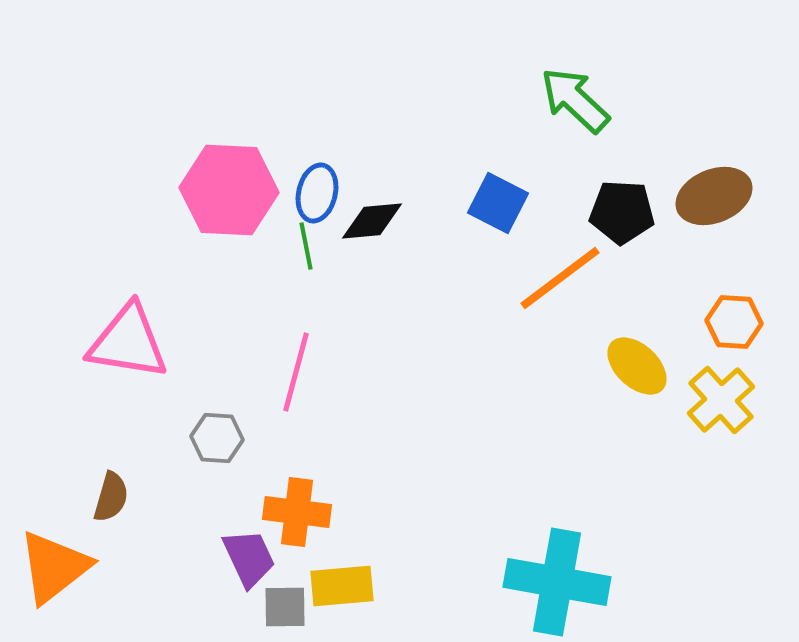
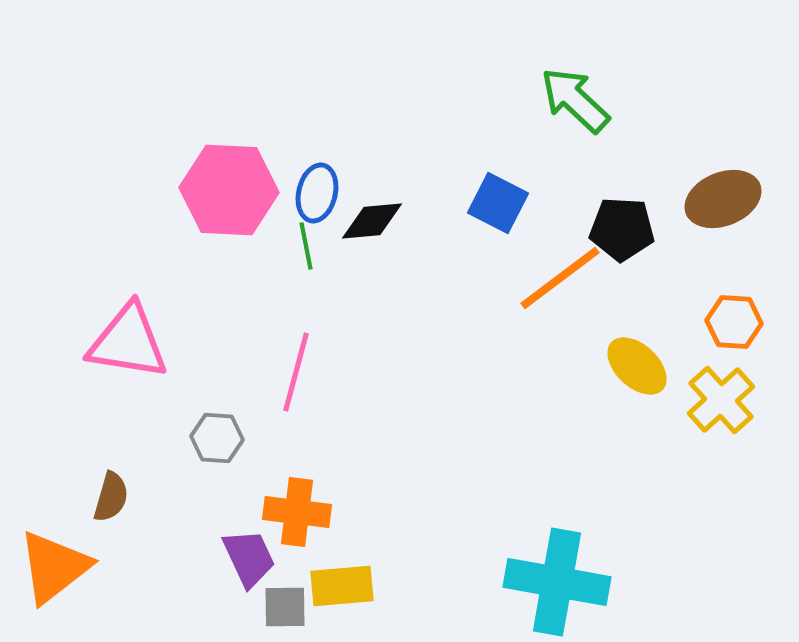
brown ellipse: moved 9 px right, 3 px down
black pentagon: moved 17 px down
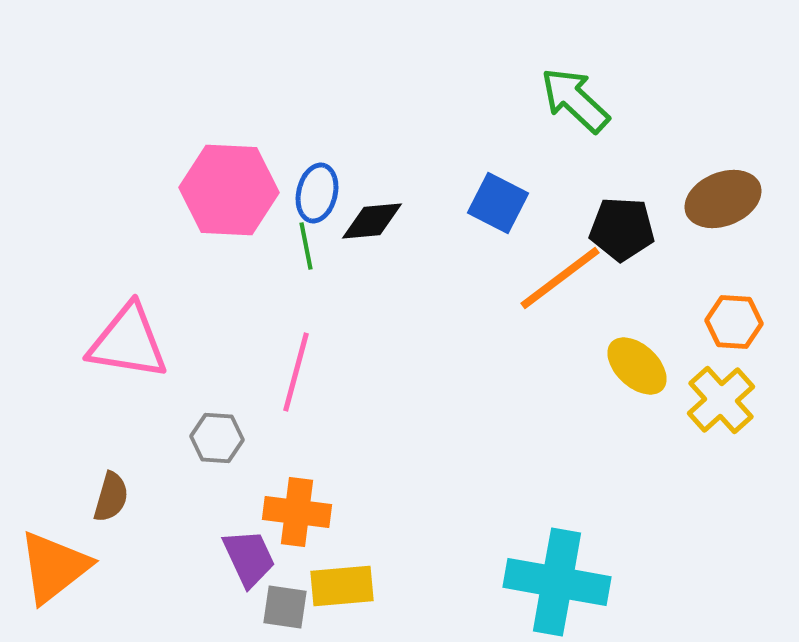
gray square: rotated 9 degrees clockwise
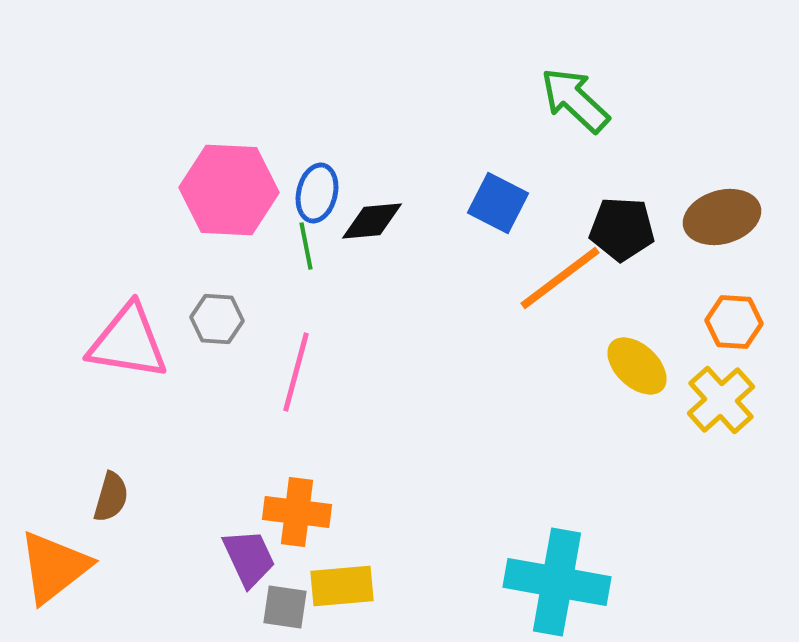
brown ellipse: moved 1 px left, 18 px down; rotated 6 degrees clockwise
gray hexagon: moved 119 px up
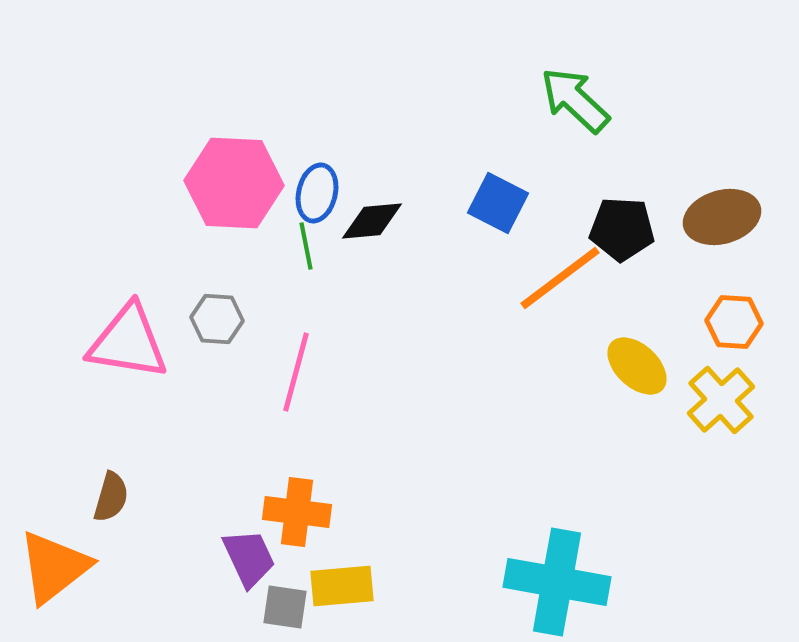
pink hexagon: moved 5 px right, 7 px up
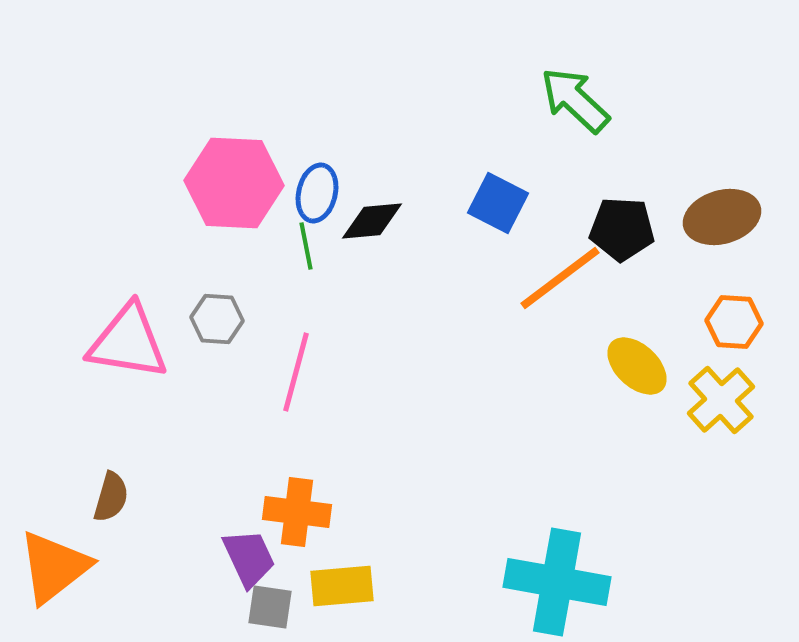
gray square: moved 15 px left
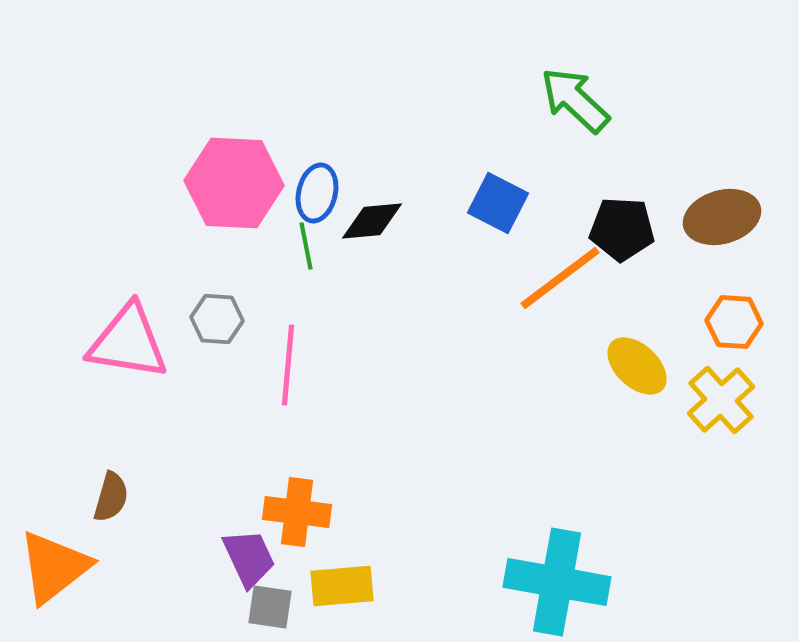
pink line: moved 8 px left, 7 px up; rotated 10 degrees counterclockwise
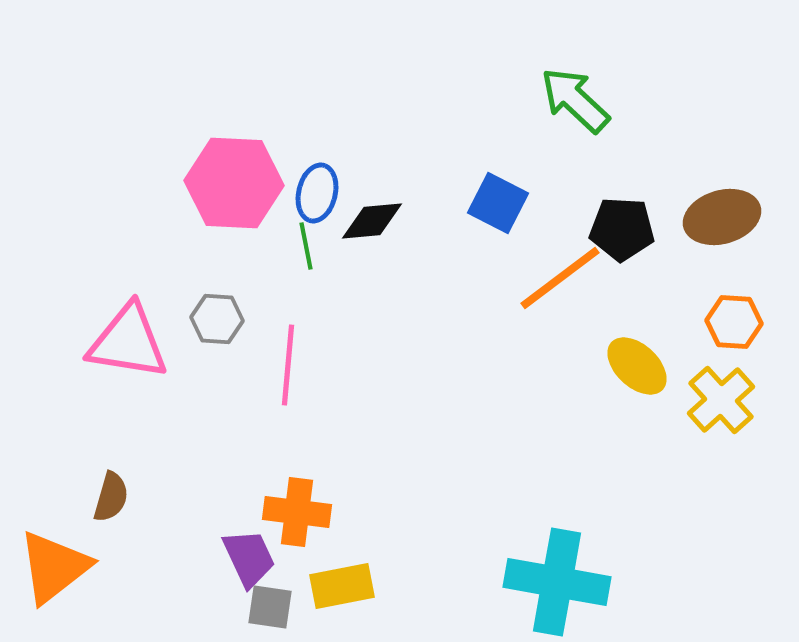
yellow rectangle: rotated 6 degrees counterclockwise
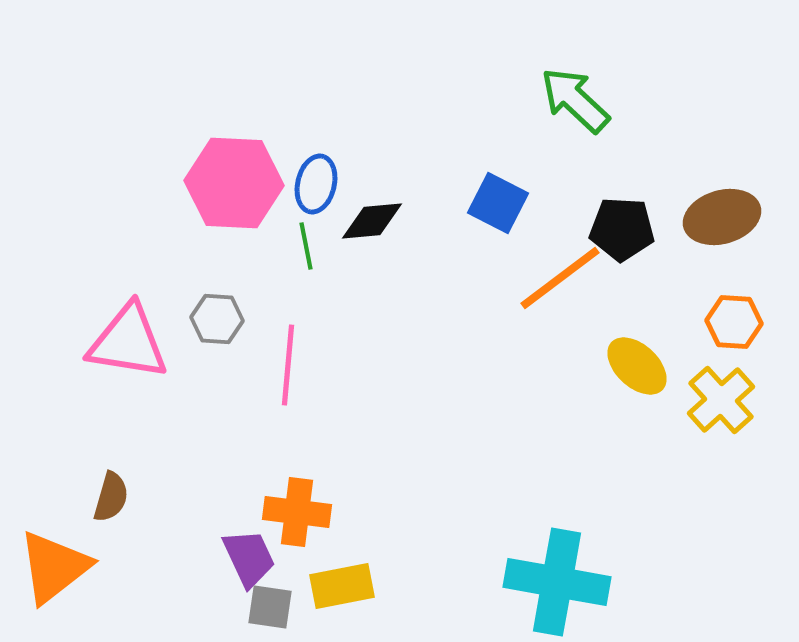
blue ellipse: moved 1 px left, 9 px up
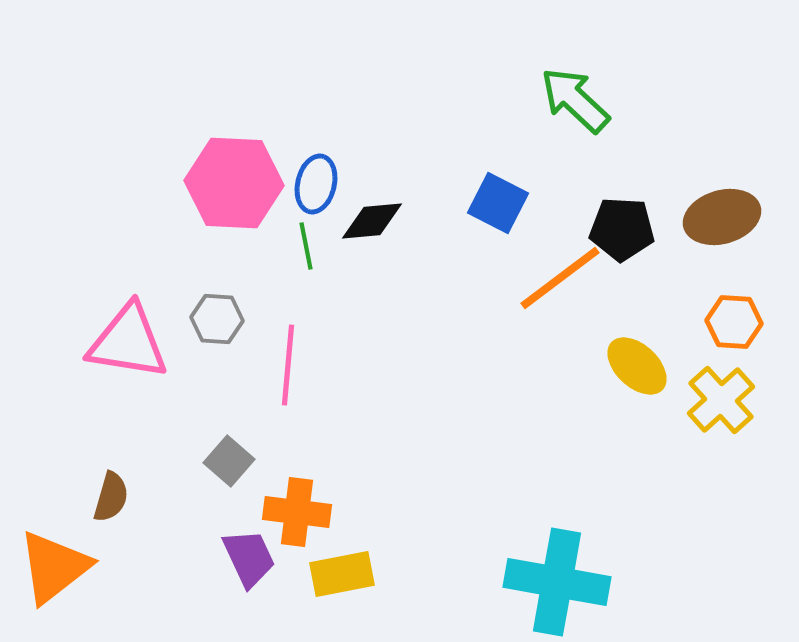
yellow rectangle: moved 12 px up
gray square: moved 41 px left, 146 px up; rotated 33 degrees clockwise
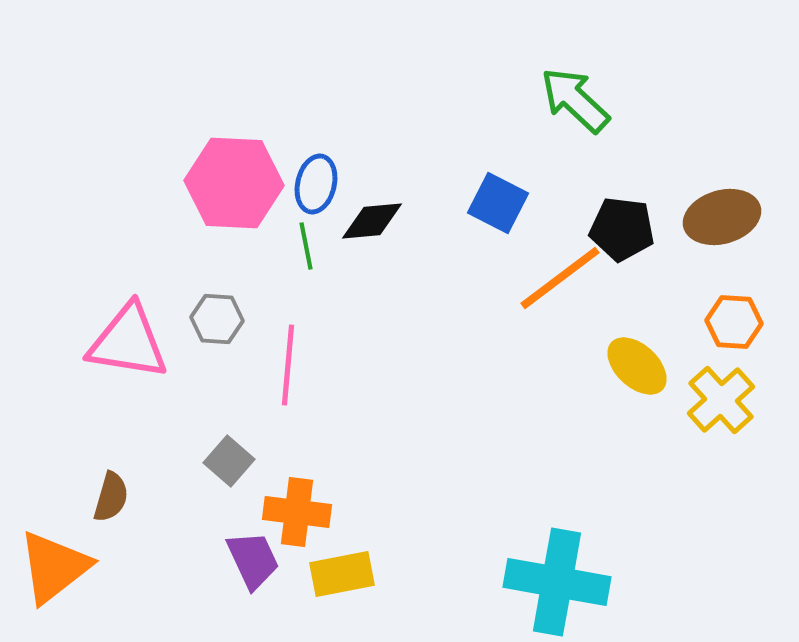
black pentagon: rotated 4 degrees clockwise
purple trapezoid: moved 4 px right, 2 px down
